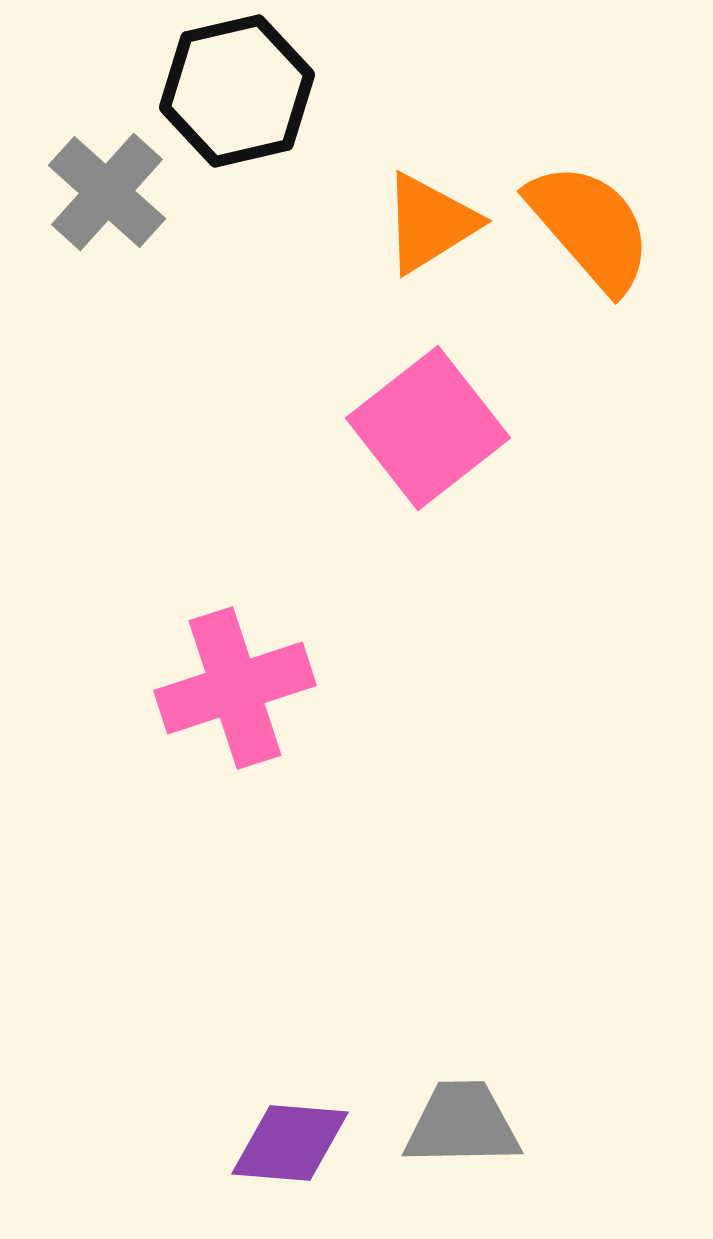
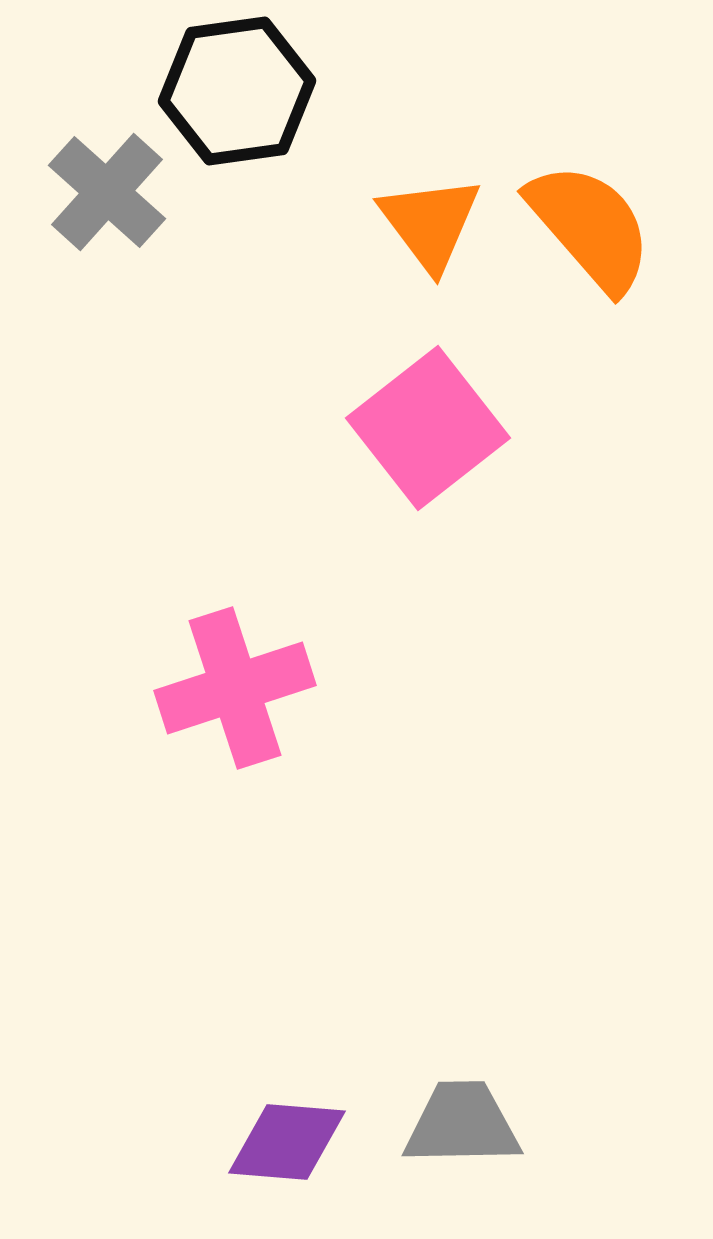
black hexagon: rotated 5 degrees clockwise
orange triangle: rotated 35 degrees counterclockwise
purple diamond: moved 3 px left, 1 px up
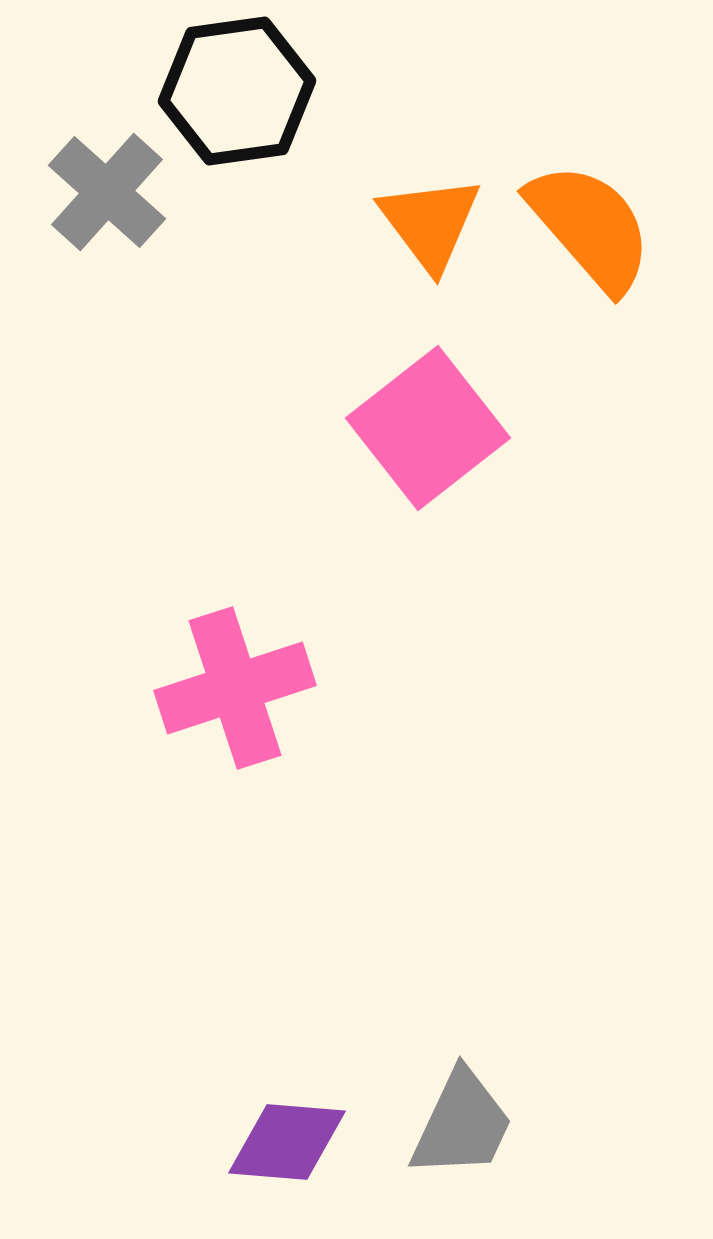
gray trapezoid: rotated 116 degrees clockwise
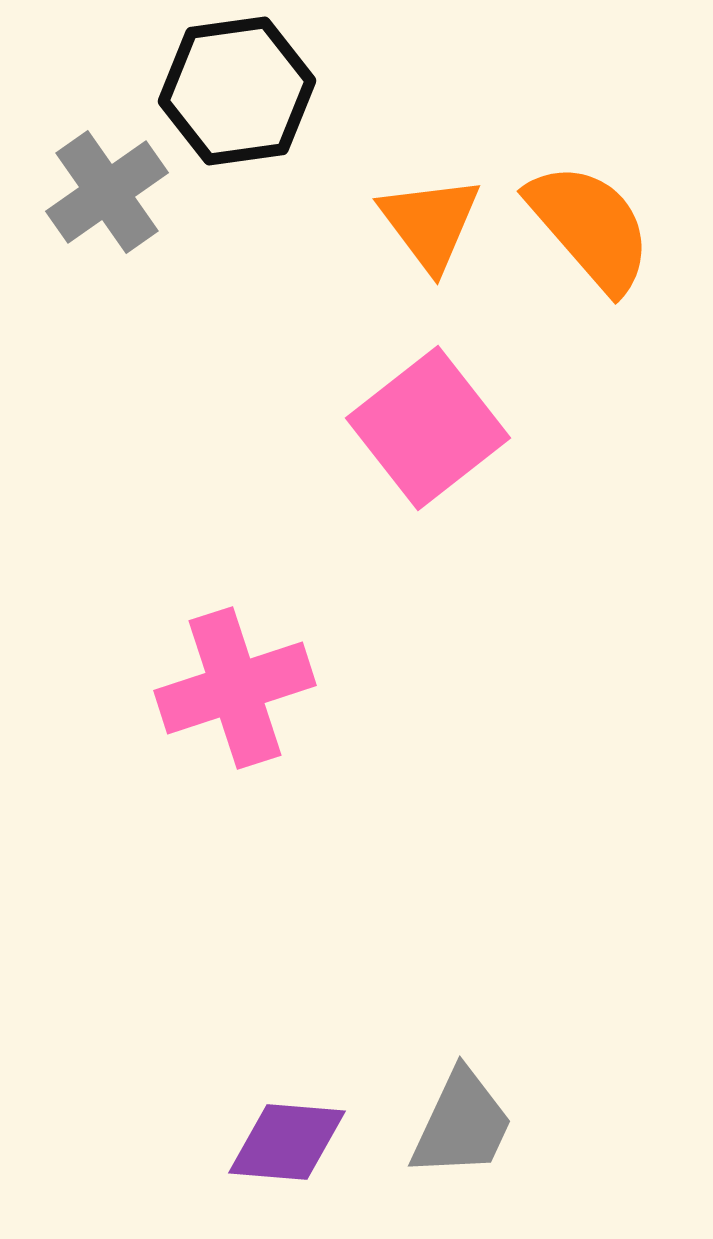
gray cross: rotated 13 degrees clockwise
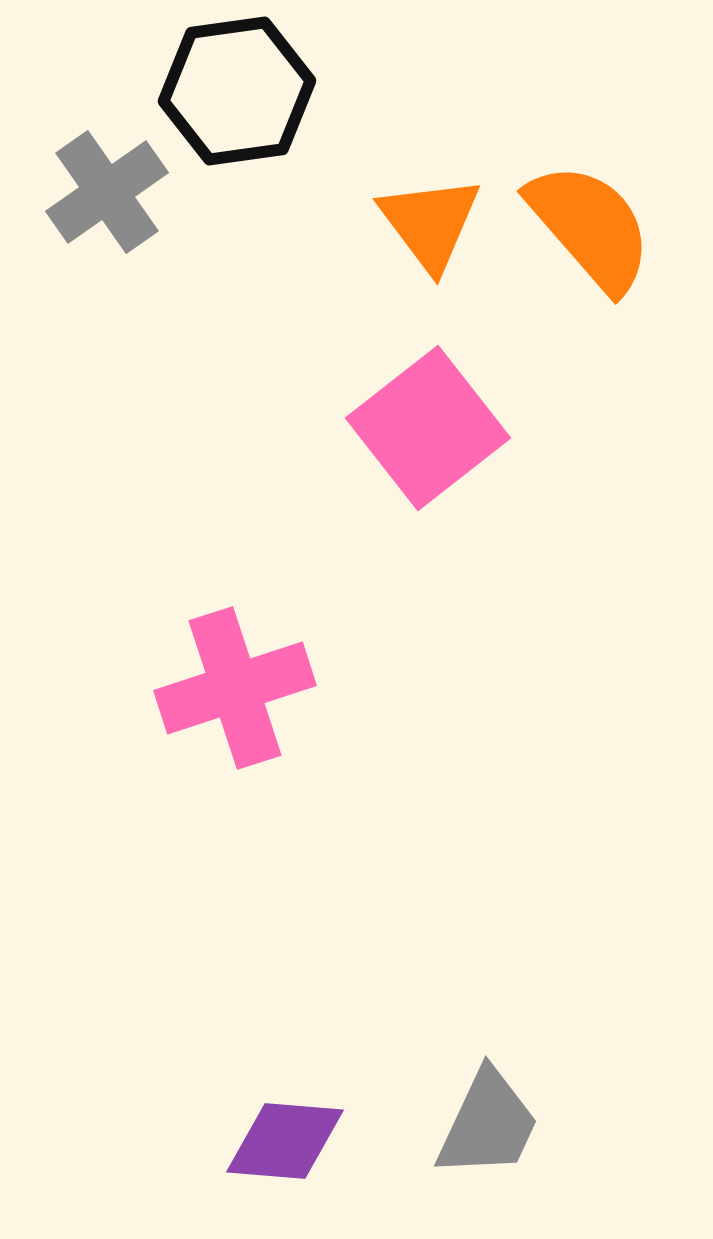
gray trapezoid: moved 26 px right
purple diamond: moved 2 px left, 1 px up
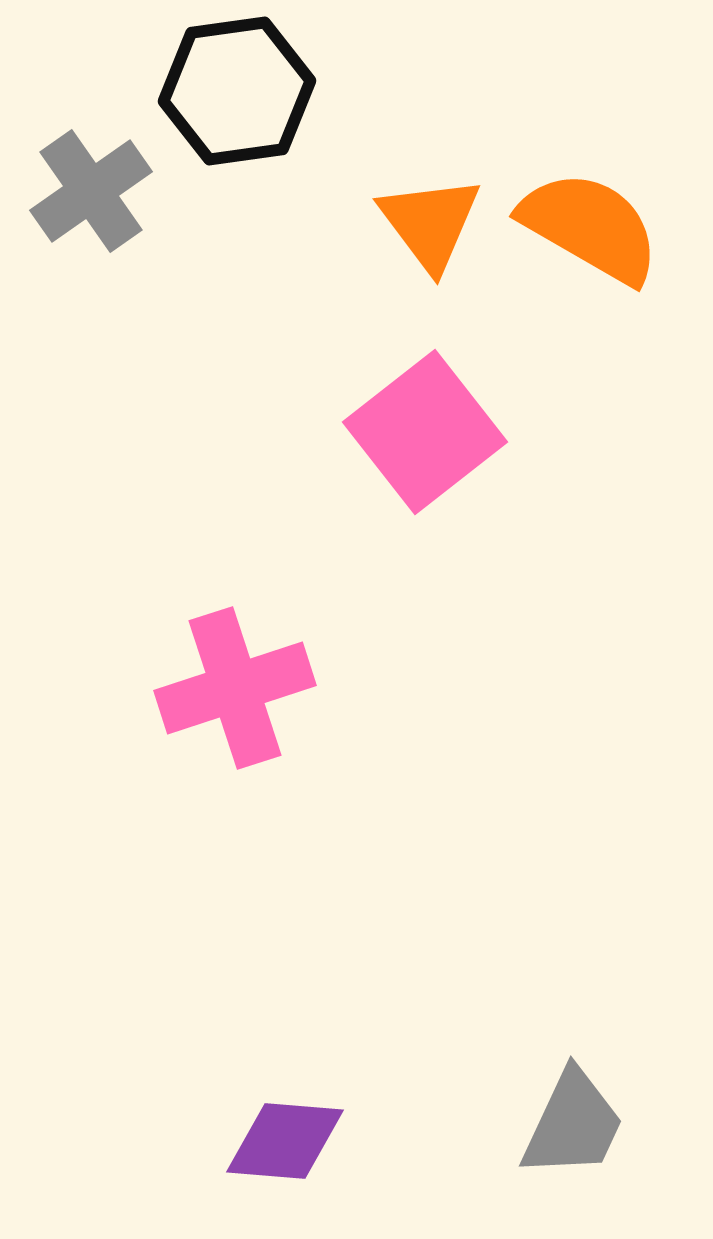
gray cross: moved 16 px left, 1 px up
orange semicircle: rotated 19 degrees counterclockwise
pink square: moved 3 px left, 4 px down
gray trapezoid: moved 85 px right
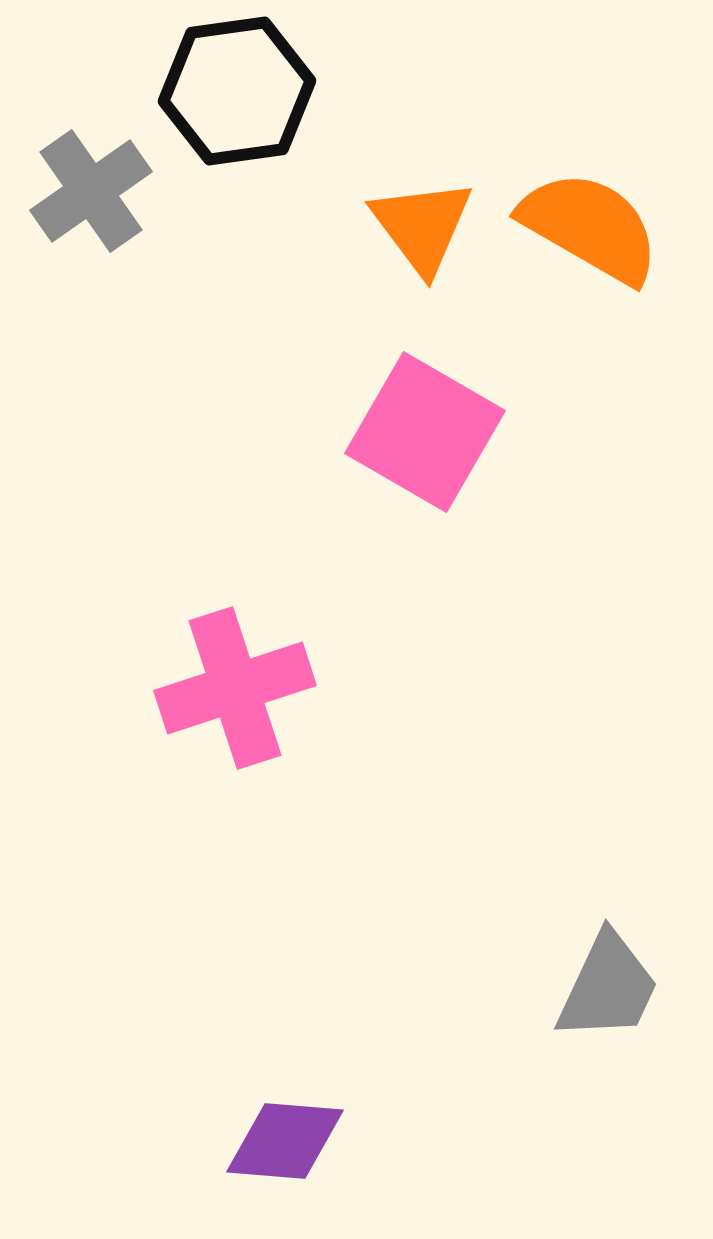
orange triangle: moved 8 px left, 3 px down
pink square: rotated 22 degrees counterclockwise
gray trapezoid: moved 35 px right, 137 px up
